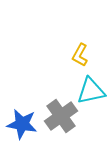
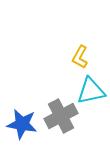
yellow L-shape: moved 2 px down
gray cross: rotated 8 degrees clockwise
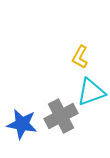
cyan triangle: moved 1 px down; rotated 8 degrees counterclockwise
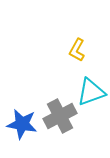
yellow L-shape: moved 3 px left, 7 px up
gray cross: moved 1 px left
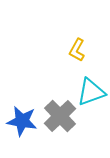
gray cross: rotated 16 degrees counterclockwise
blue star: moved 3 px up
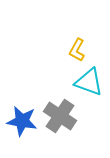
cyan triangle: moved 2 px left, 10 px up; rotated 40 degrees clockwise
gray cross: rotated 12 degrees counterclockwise
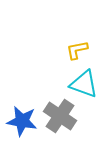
yellow L-shape: rotated 50 degrees clockwise
cyan triangle: moved 5 px left, 2 px down
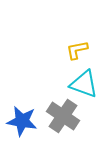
gray cross: moved 3 px right
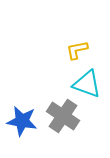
cyan triangle: moved 3 px right
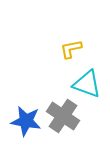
yellow L-shape: moved 6 px left, 1 px up
blue star: moved 4 px right
